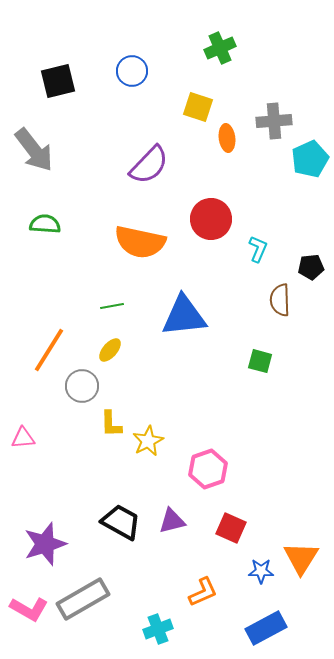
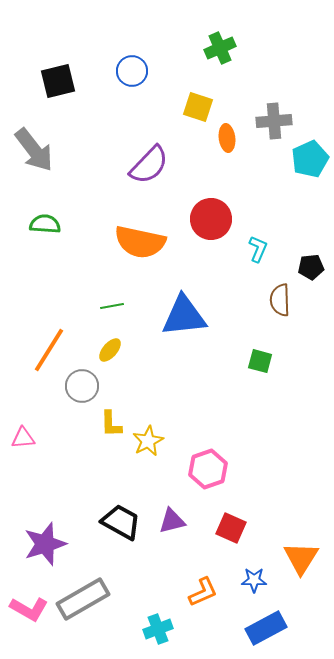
blue star: moved 7 px left, 9 px down
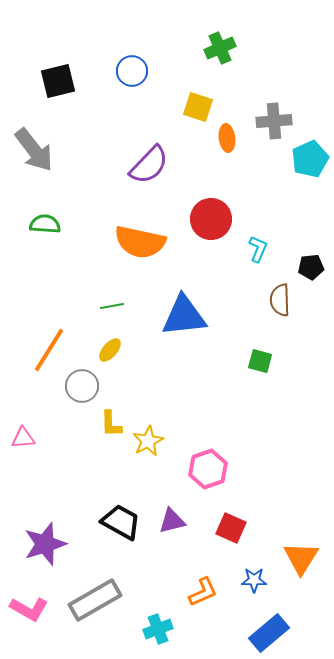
gray rectangle: moved 12 px right, 1 px down
blue rectangle: moved 3 px right, 5 px down; rotated 12 degrees counterclockwise
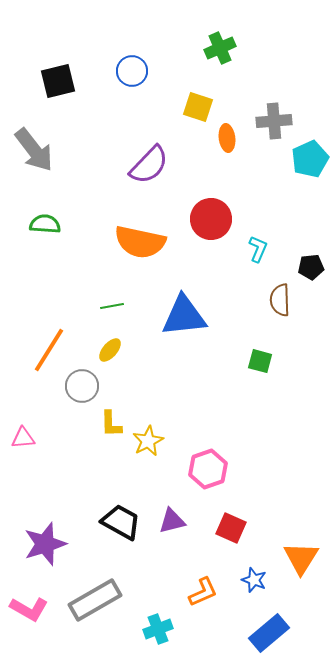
blue star: rotated 20 degrees clockwise
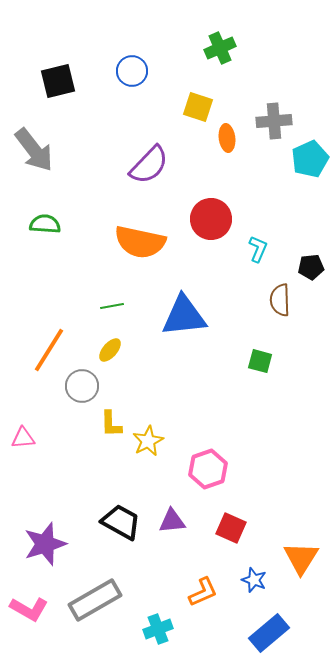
purple triangle: rotated 8 degrees clockwise
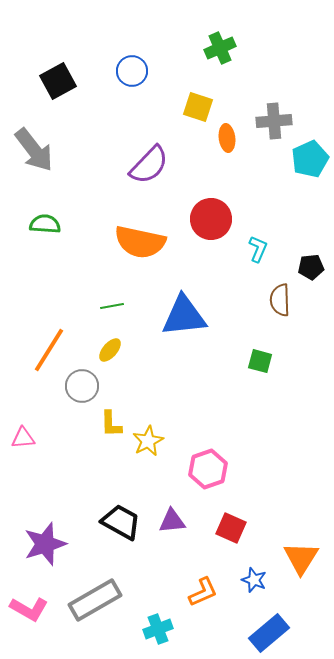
black square: rotated 15 degrees counterclockwise
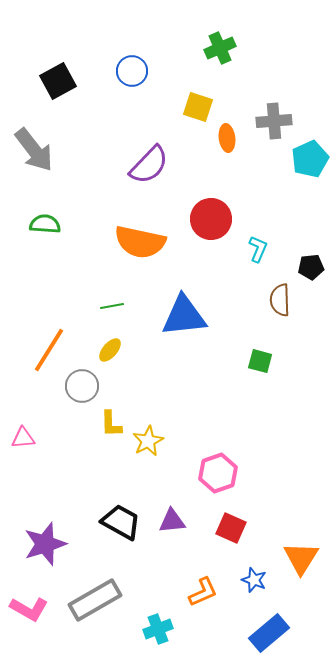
pink hexagon: moved 10 px right, 4 px down
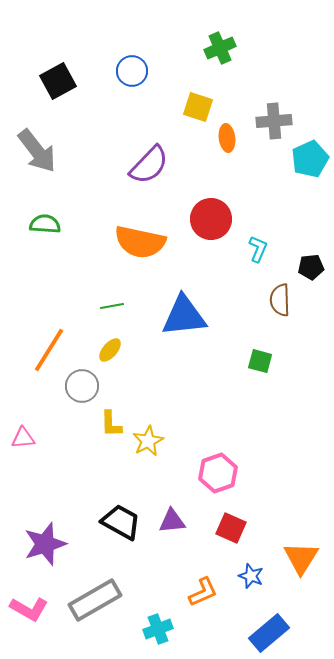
gray arrow: moved 3 px right, 1 px down
blue star: moved 3 px left, 4 px up
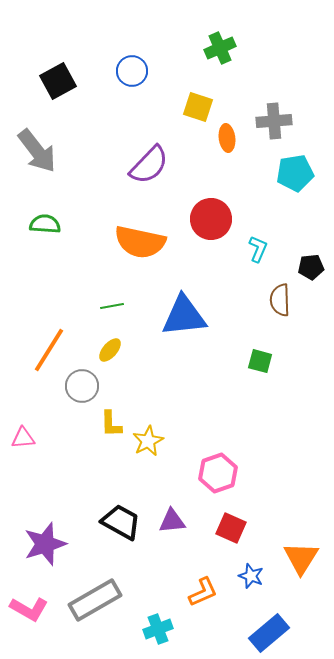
cyan pentagon: moved 15 px left, 14 px down; rotated 15 degrees clockwise
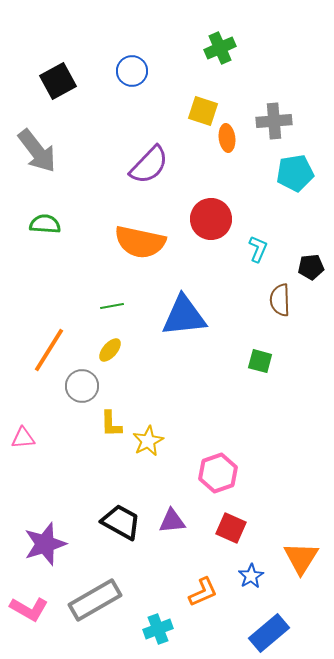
yellow square: moved 5 px right, 4 px down
blue star: rotated 20 degrees clockwise
